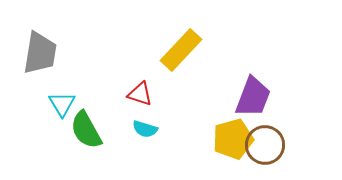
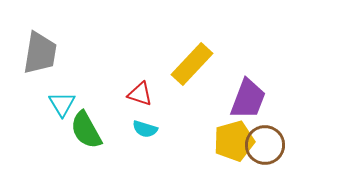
yellow rectangle: moved 11 px right, 14 px down
purple trapezoid: moved 5 px left, 2 px down
yellow pentagon: moved 1 px right, 2 px down
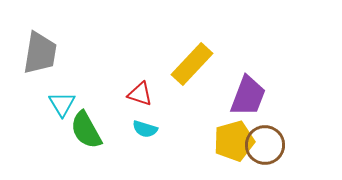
purple trapezoid: moved 3 px up
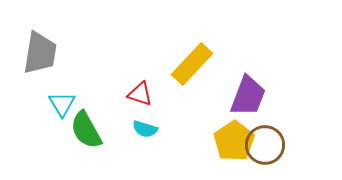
yellow pentagon: rotated 18 degrees counterclockwise
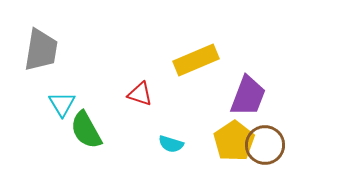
gray trapezoid: moved 1 px right, 3 px up
yellow rectangle: moved 4 px right, 4 px up; rotated 24 degrees clockwise
cyan semicircle: moved 26 px right, 15 px down
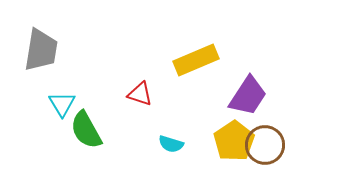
purple trapezoid: rotated 12 degrees clockwise
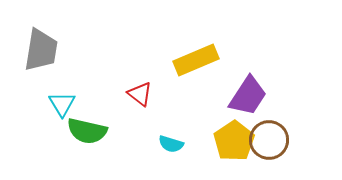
red triangle: rotated 20 degrees clockwise
green semicircle: moved 1 px right, 1 px down; rotated 48 degrees counterclockwise
brown circle: moved 4 px right, 5 px up
